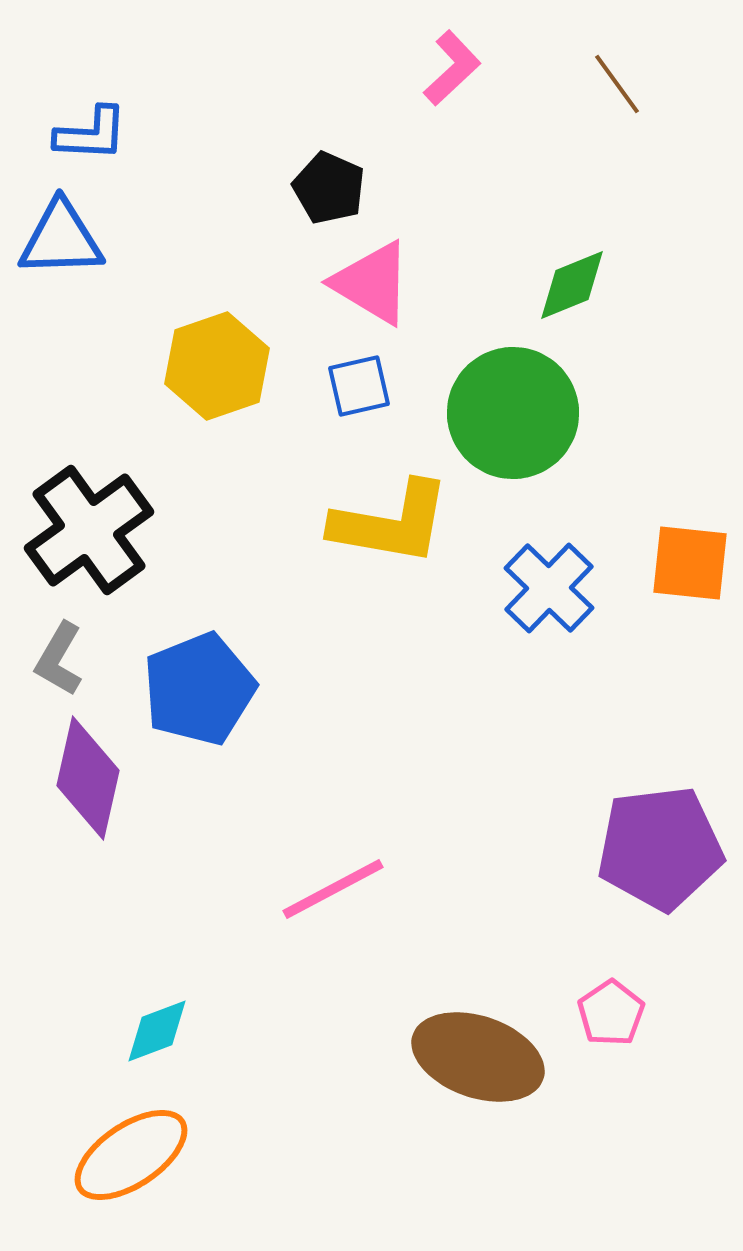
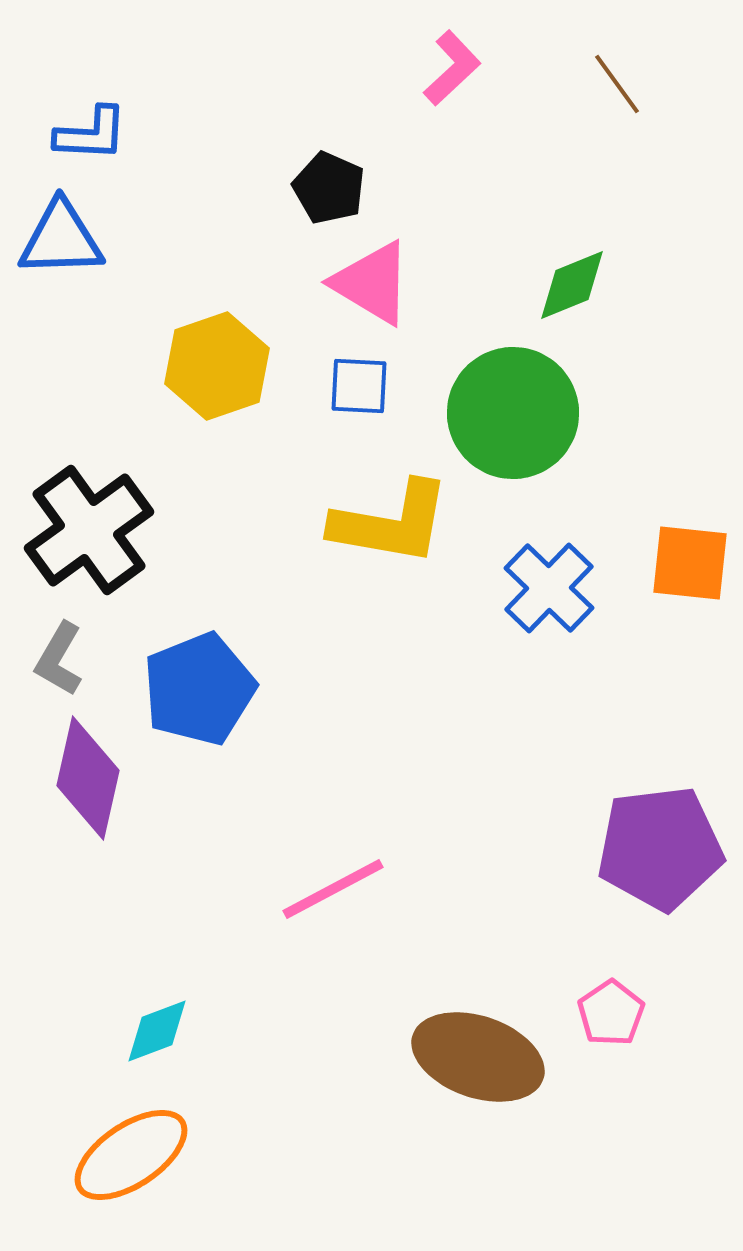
blue square: rotated 16 degrees clockwise
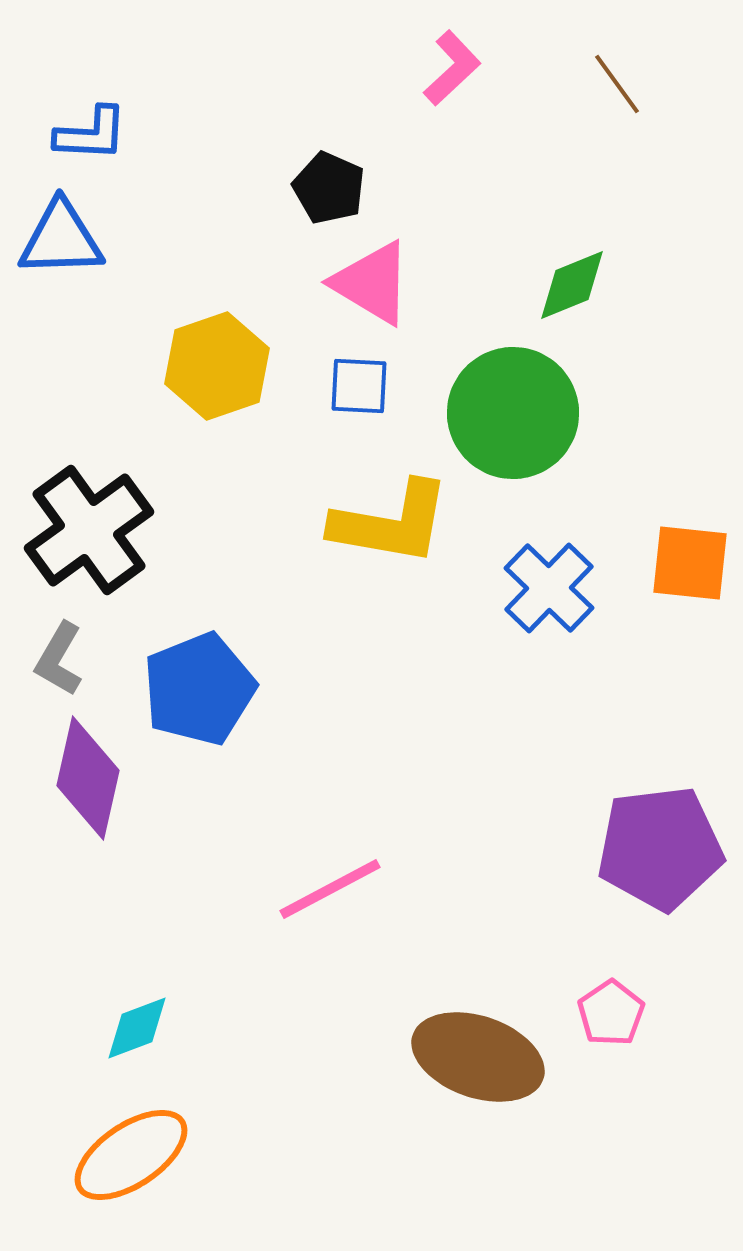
pink line: moved 3 px left
cyan diamond: moved 20 px left, 3 px up
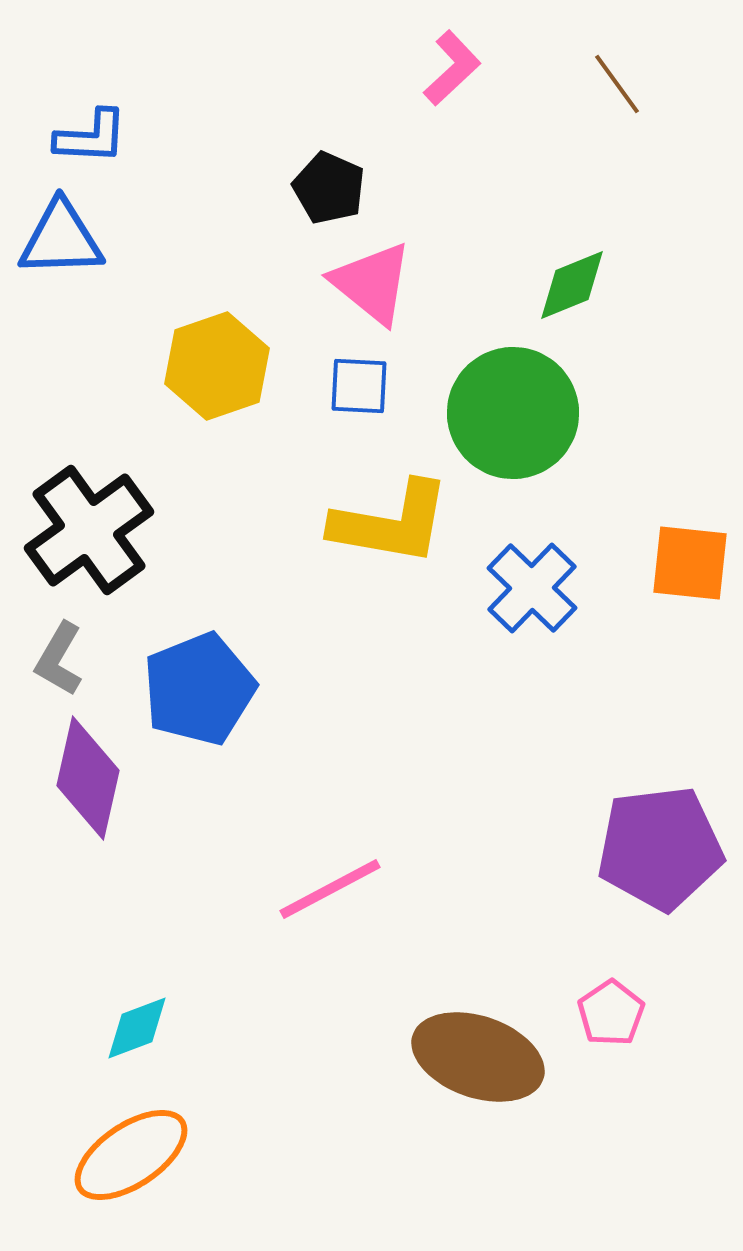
blue L-shape: moved 3 px down
pink triangle: rotated 8 degrees clockwise
blue cross: moved 17 px left
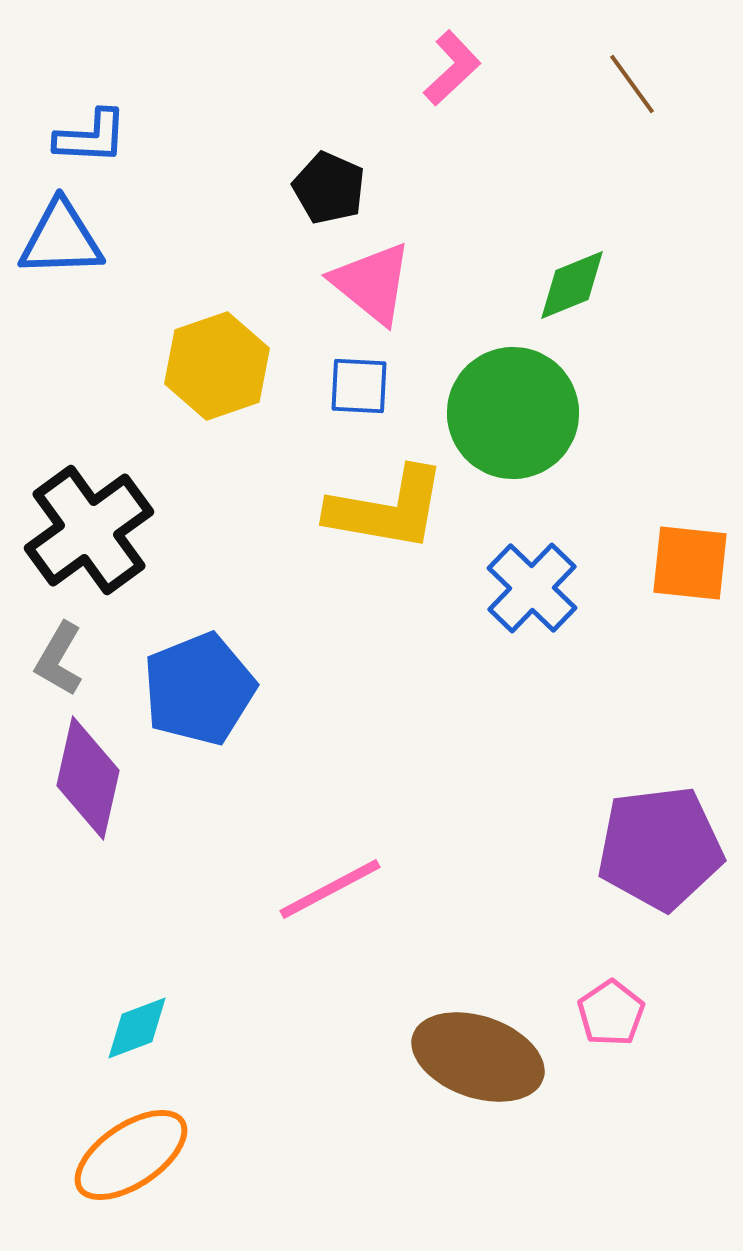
brown line: moved 15 px right
yellow L-shape: moved 4 px left, 14 px up
